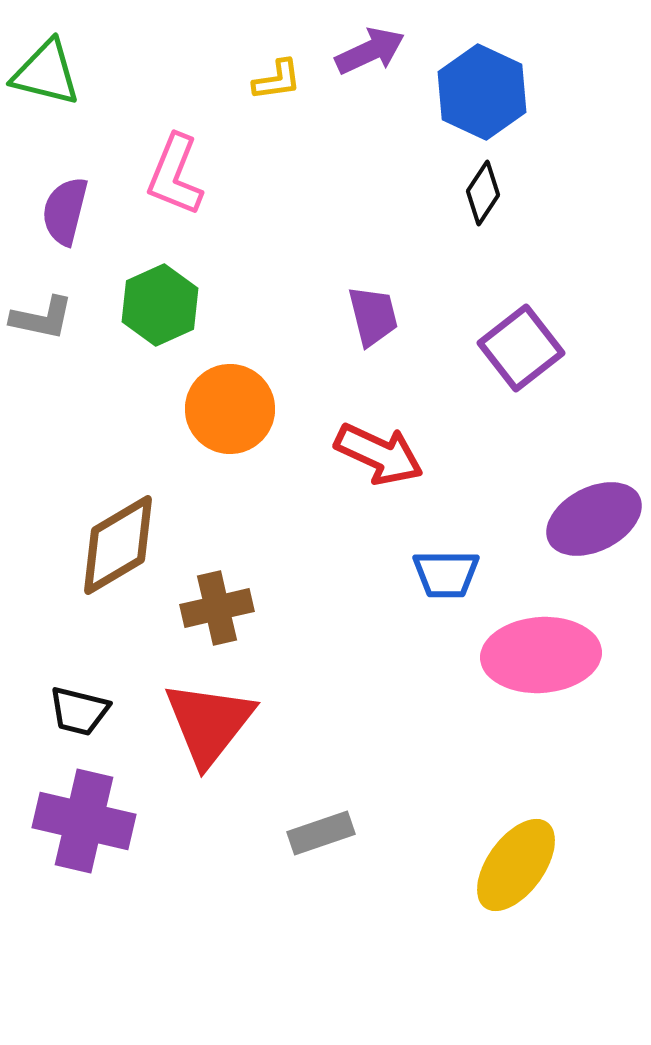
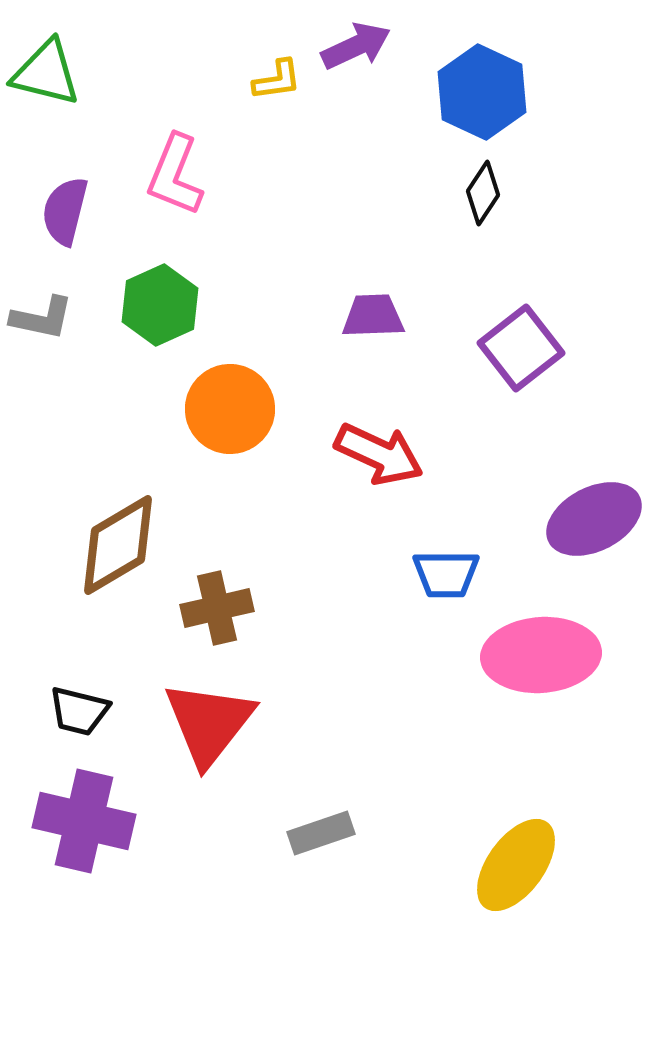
purple arrow: moved 14 px left, 5 px up
purple trapezoid: rotated 78 degrees counterclockwise
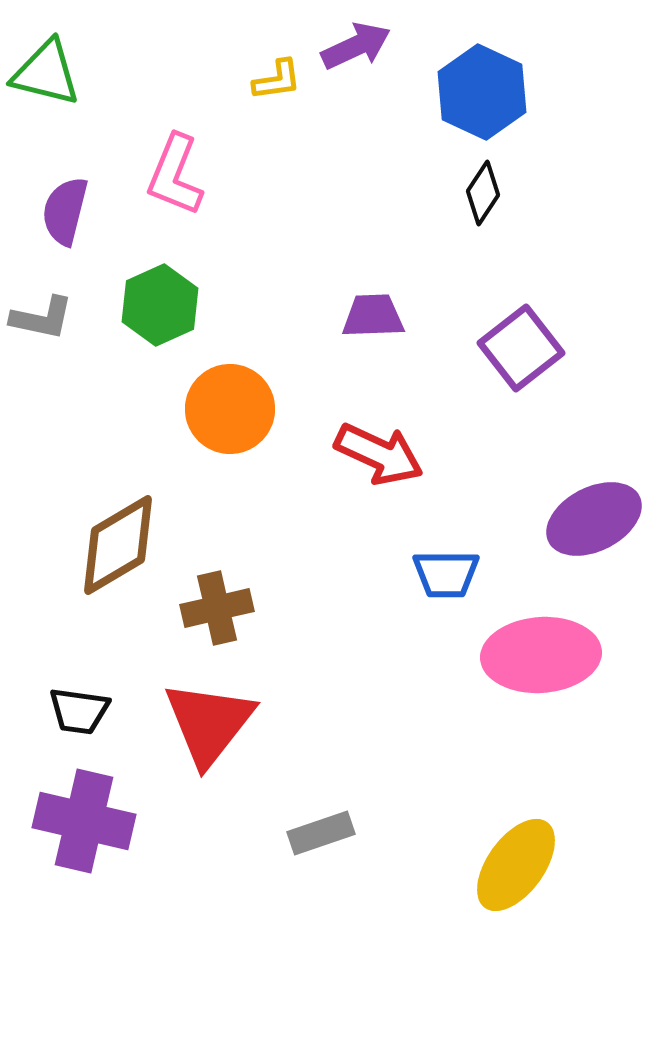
black trapezoid: rotated 6 degrees counterclockwise
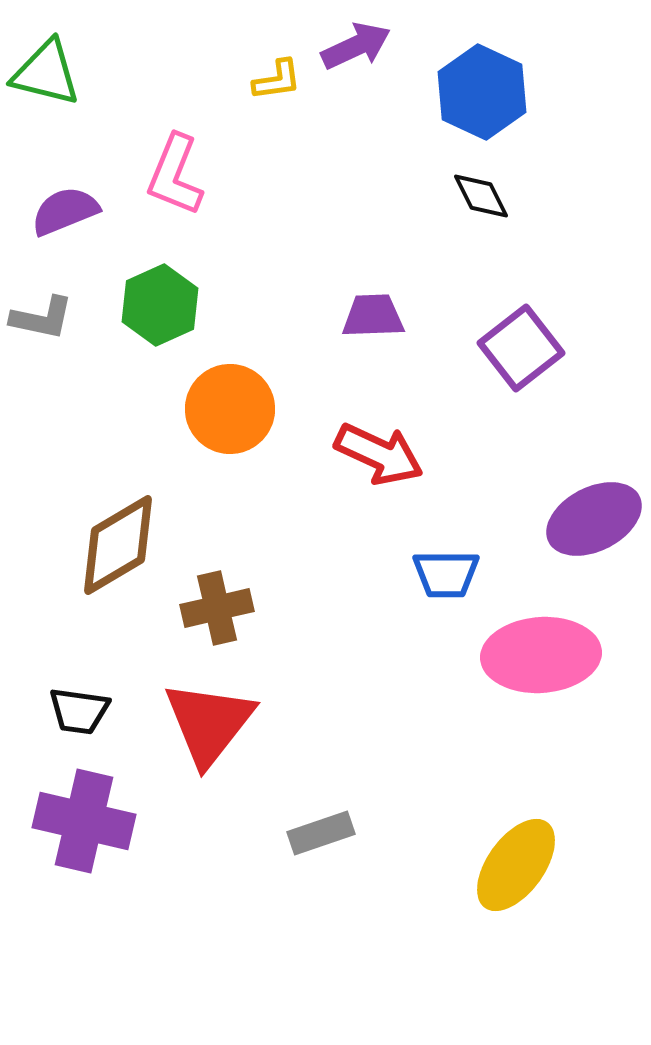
black diamond: moved 2 px left, 3 px down; rotated 60 degrees counterclockwise
purple semicircle: rotated 54 degrees clockwise
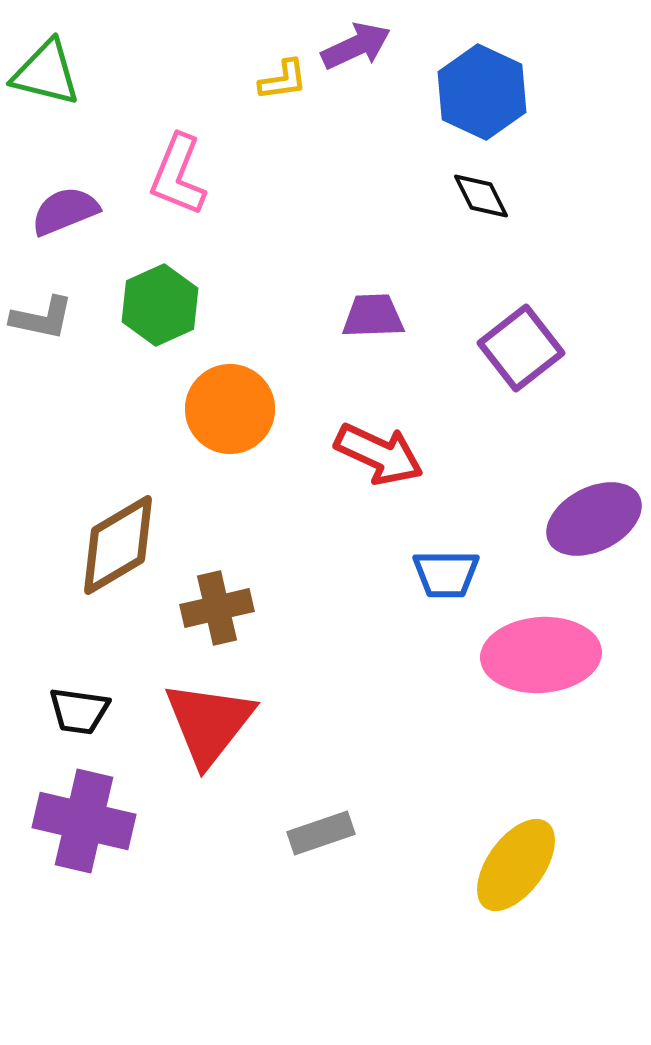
yellow L-shape: moved 6 px right
pink L-shape: moved 3 px right
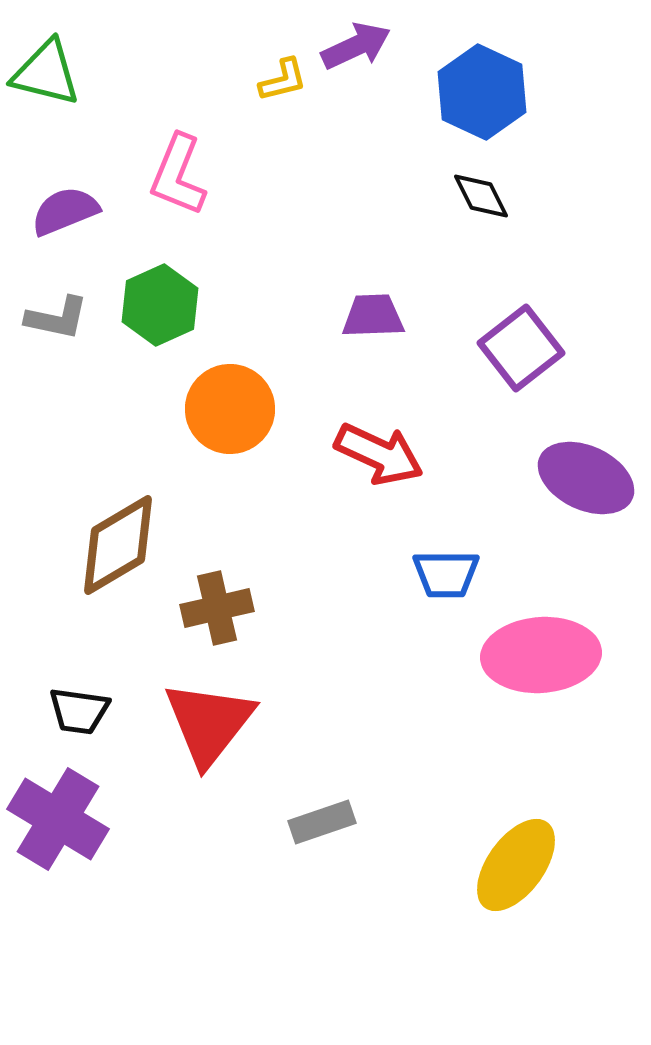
yellow L-shape: rotated 6 degrees counterclockwise
gray L-shape: moved 15 px right
purple ellipse: moved 8 px left, 41 px up; rotated 52 degrees clockwise
purple cross: moved 26 px left, 2 px up; rotated 18 degrees clockwise
gray rectangle: moved 1 px right, 11 px up
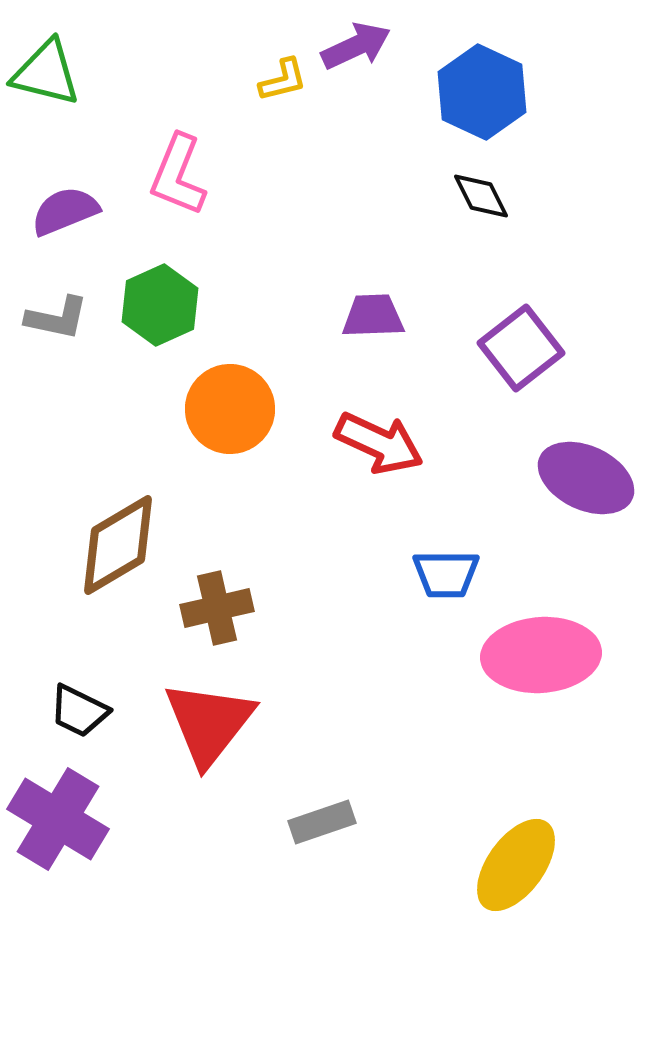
red arrow: moved 11 px up
black trapezoid: rotated 18 degrees clockwise
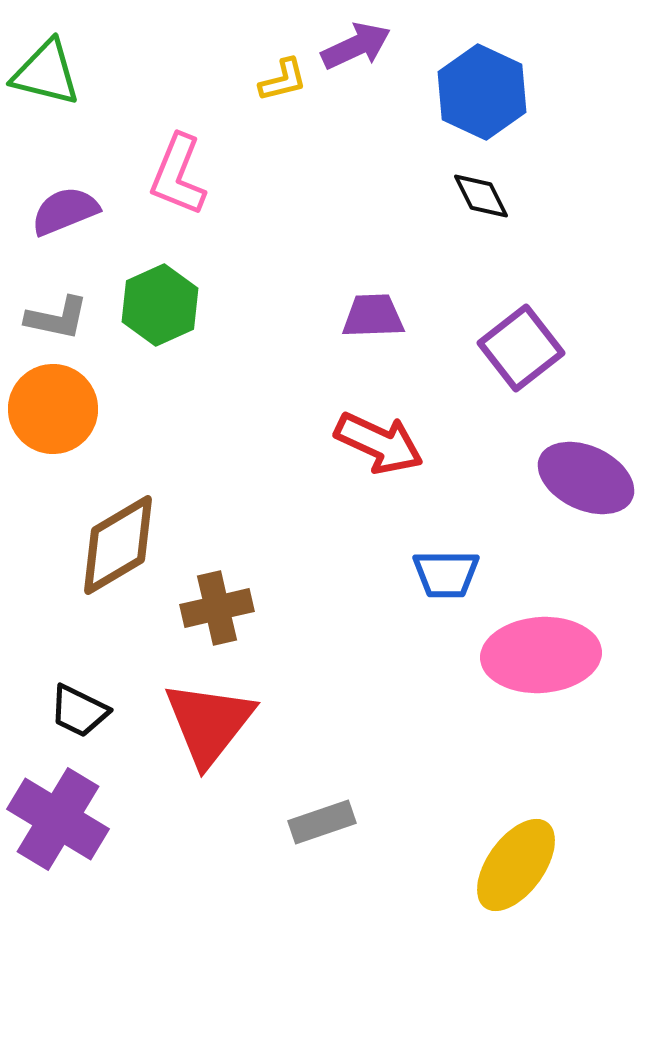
orange circle: moved 177 px left
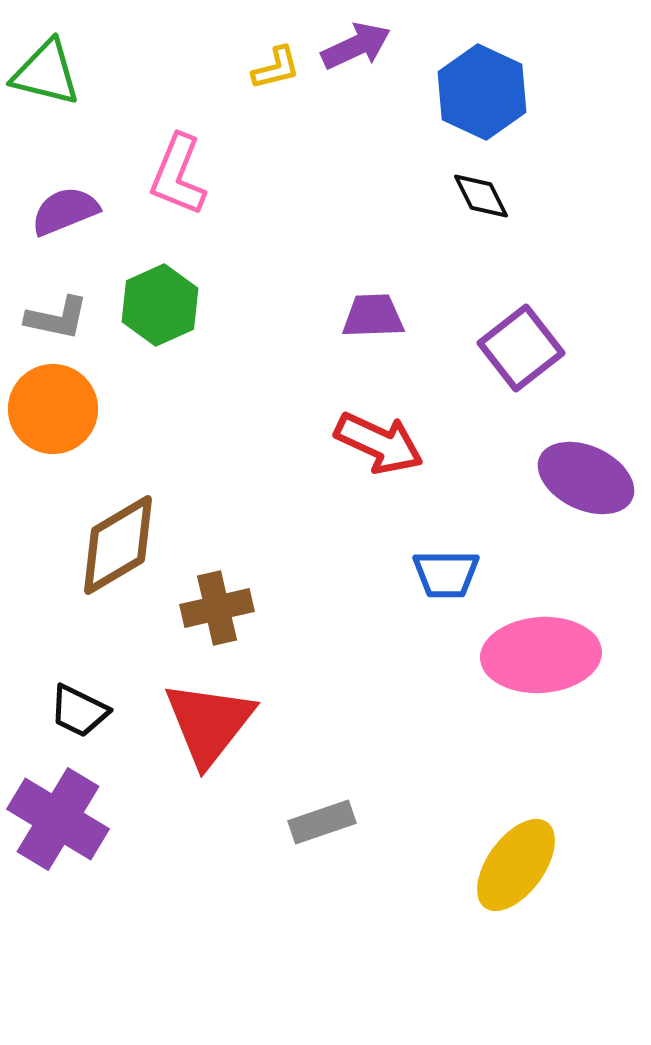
yellow L-shape: moved 7 px left, 12 px up
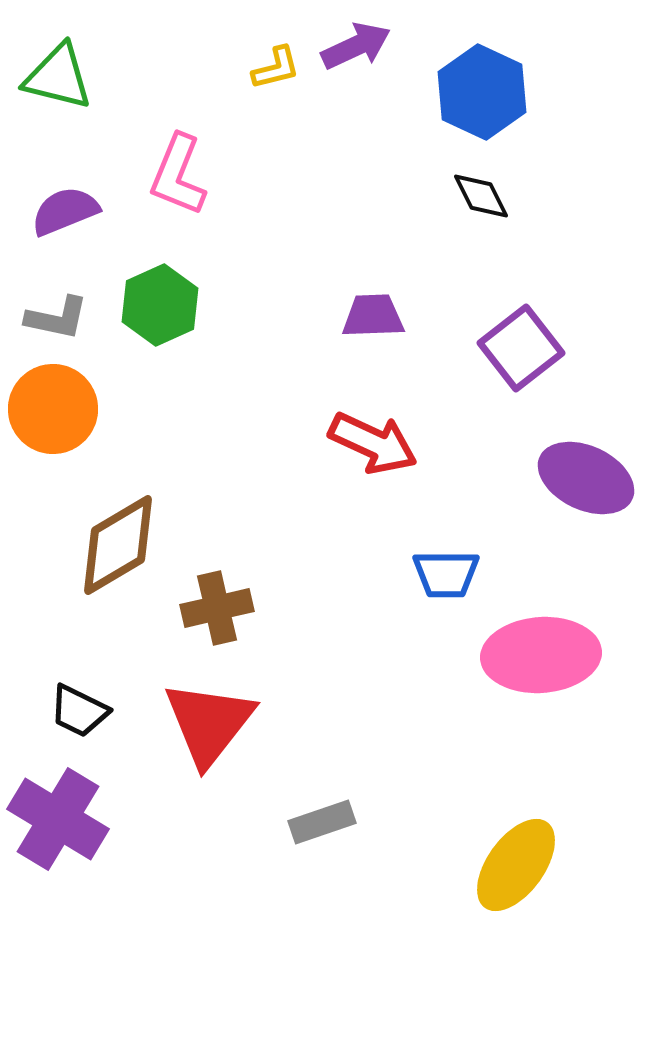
green triangle: moved 12 px right, 4 px down
red arrow: moved 6 px left
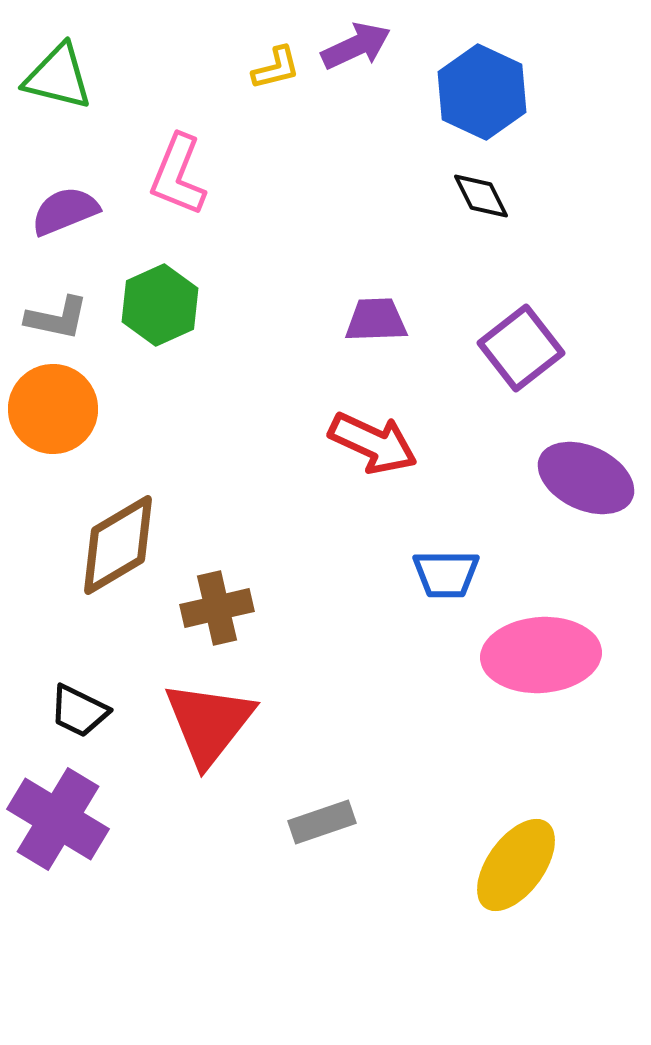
purple trapezoid: moved 3 px right, 4 px down
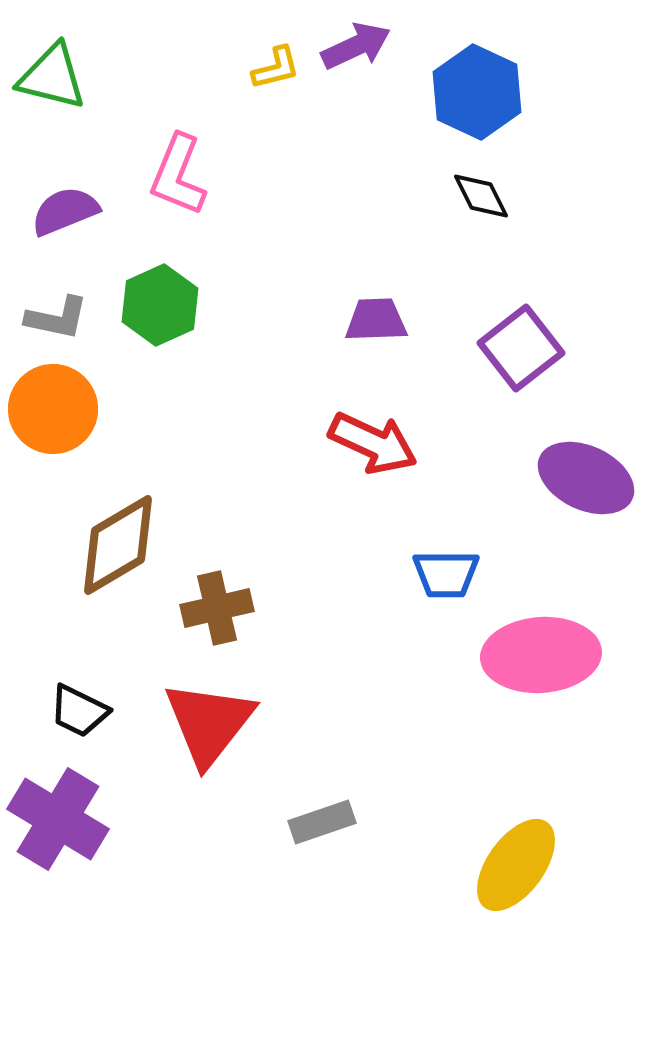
green triangle: moved 6 px left
blue hexagon: moved 5 px left
